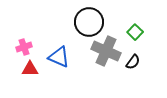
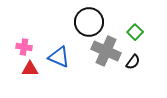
pink cross: rotated 28 degrees clockwise
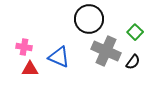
black circle: moved 3 px up
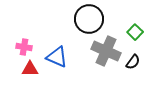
blue triangle: moved 2 px left
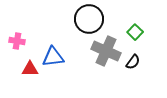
pink cross: moved 7 px left, 6 px up
blue triangle: moved 4 px left; rotated 30 degrees counterclockwise
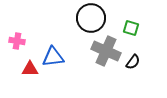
black circle: moved 2 px right, 1 px up
green square: moved 4 px left, 4 px up; rotated 28 degrees counterclockwise
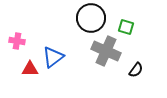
green square: moved 5 px left, 1 px up
blue triangle: rotated 30 degrees counterclockwise
black semicircle: moved 3 px right, 8 px down
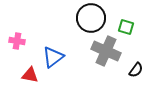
red triangle: moved 6 px down; rotated 12 degrees clockwise
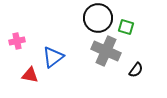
black circle: moved 7 px right
pink cross: rotated 21 degrees counterclockwise
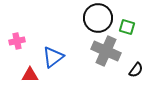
green square: moved 1 px right
red triangle: rotated 12 degrees counterclockwise
